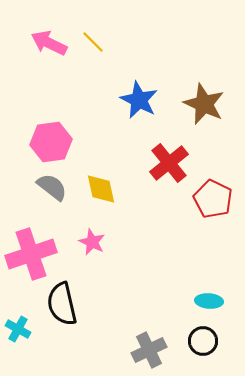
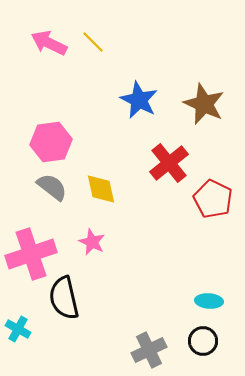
black semicircle: moved 2 px right, 6 px up
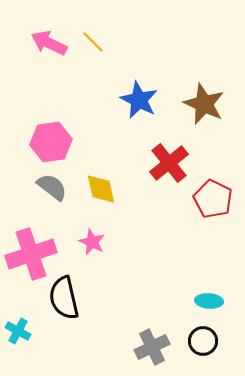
cyan cross: moved 2 px down
gray cross: moved 3 px right, 3 px up
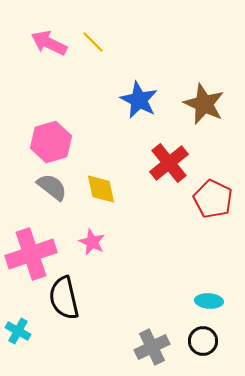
pink hexagon: rotated 9 degrees counterclockwise
